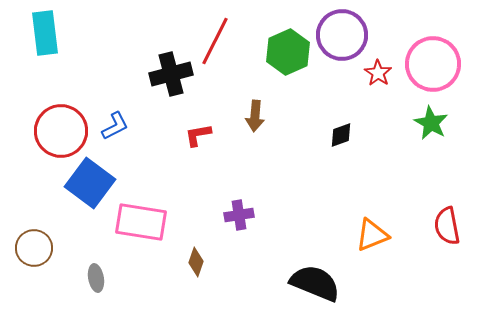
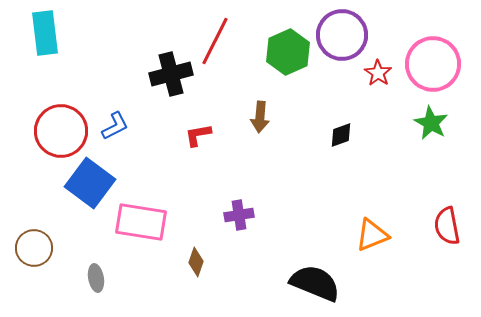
brown arrow: moved 5 px right, 1 px down
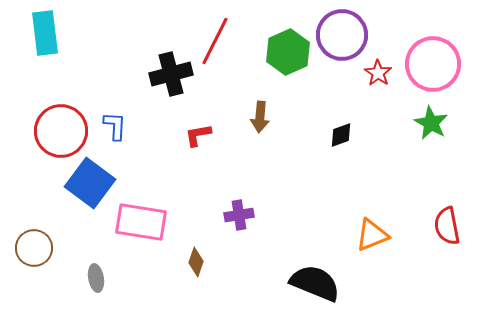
blue L-shape: rotated 60 degrees counterclockwise
